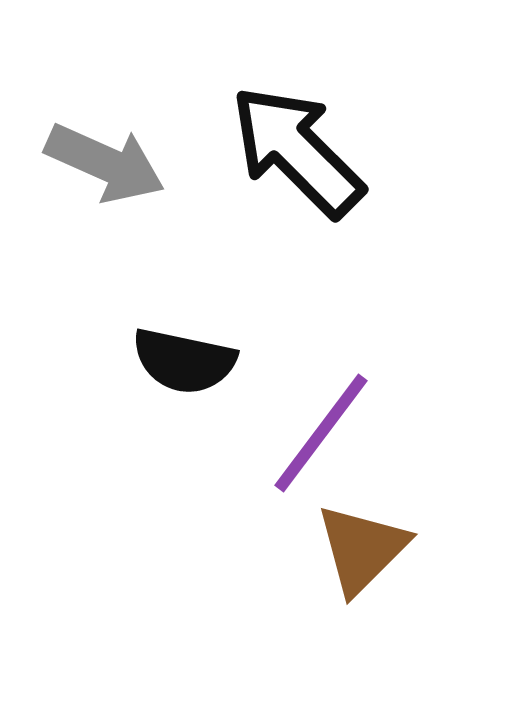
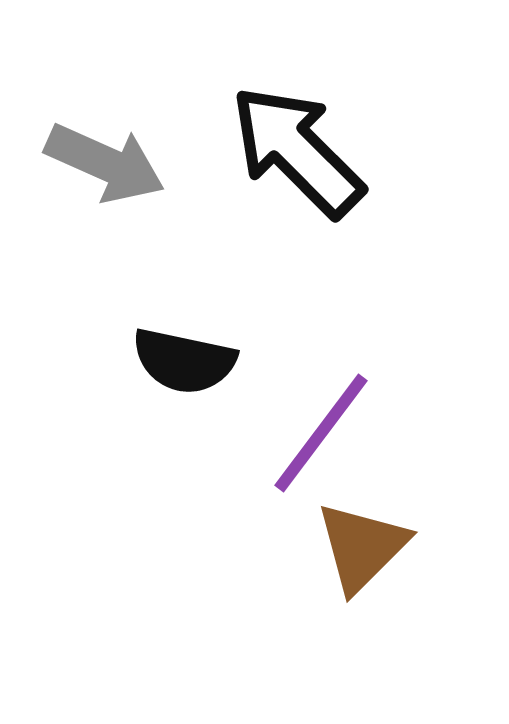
brown triangle: moved 2 px up
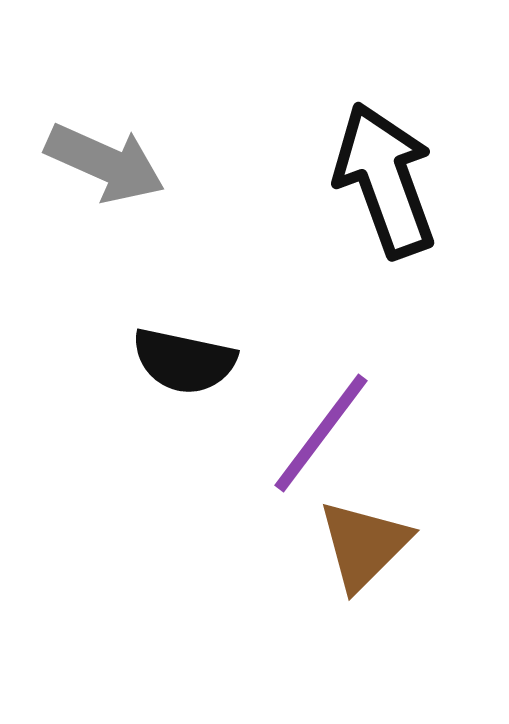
black arrow: moved 88 px right, 29 px down; rotated 25 degrees clockwise
brown triangle: moved 2 px right, 2 px up
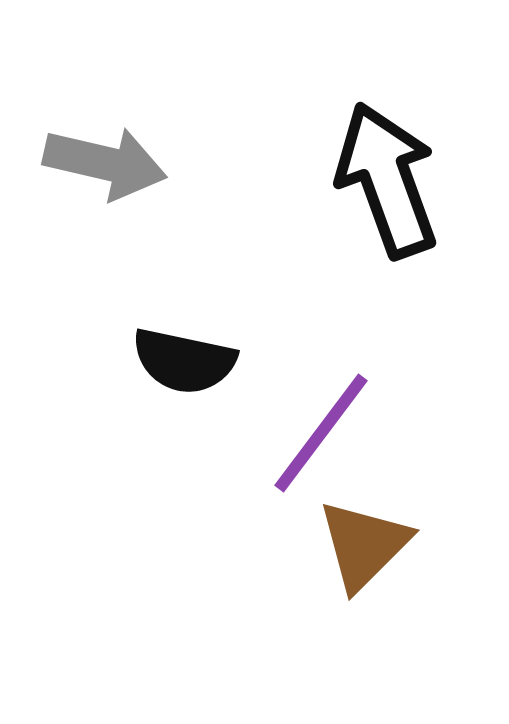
gray arrow: rotated 11 degrees counterclockwise
black arrow: moved 2 px right
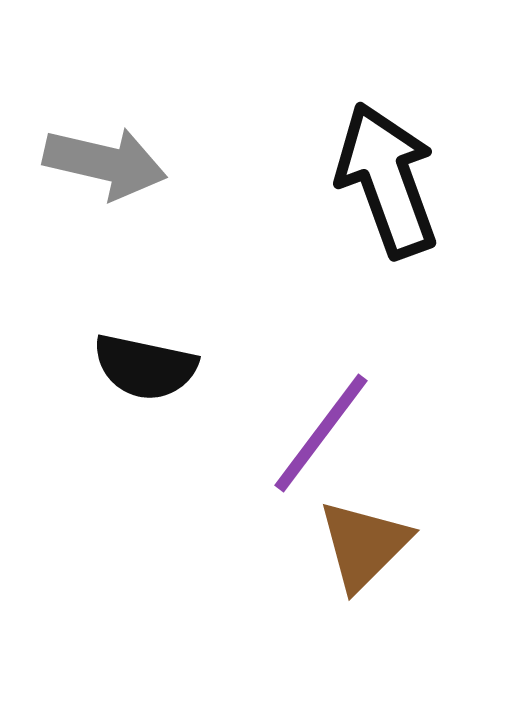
black semicircle: moved 39 px left, 6 px down
